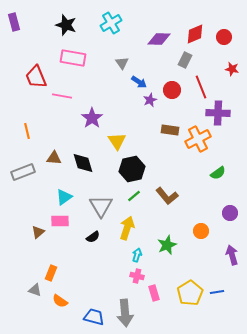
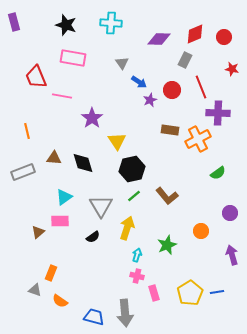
cyan cross at (111, 23): rotated 35 degrees clockwise
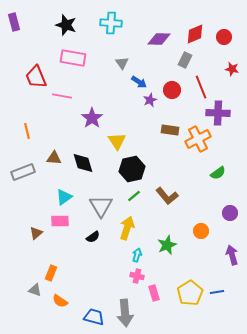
brown triangle at (38, 232): moved 2 px left, 1 px down
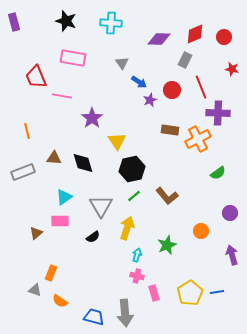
black star at (66, 25): moved 4 px up
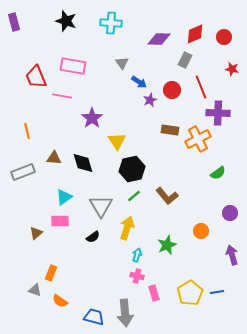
pink rectangle at (73, 58): moved 8 px down
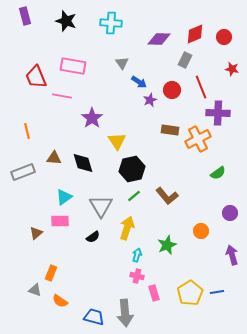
purple rectangle at (14, 22): moved 11 px right, 6 px up
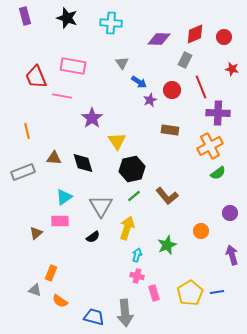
black star at (66, 21): moved 1 px right, 3 px up
orange cross at (198, 139): moved 12 px right, 7 px down
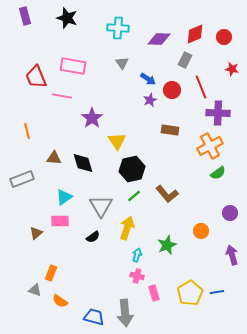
cyan cross at (111, 23): moved 7 px right, 5 px down
blue arrow at (139, 82): moved 9 px right, 3 px up
gray rectangle at (23, 172): moved 1 px left, 7 px down
brown L-shape at (167, 196): moved 2 px up
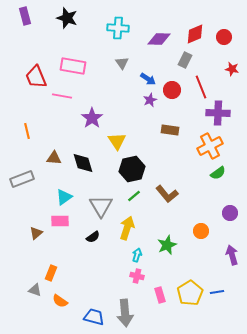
pink rectangle at (154, 293): moved 6 px right, 2 px down
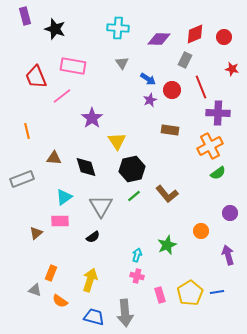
black star at (67, 18): moved 12 px left, 11 px down
pink line at (62, 96): rotated 48 degrees counterclockwise
black diamond at (83, 163): moved 3 px right, 4 px down
yellow arrow at (127, 228): moved 37 px left, 52 px down
purple arrow at (232, 255): moved 4 px left
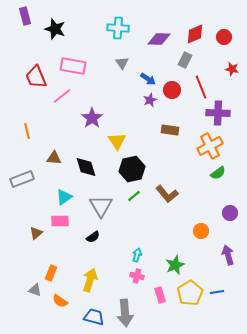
green star at (167, 245): moved 8 px right, 20 px down
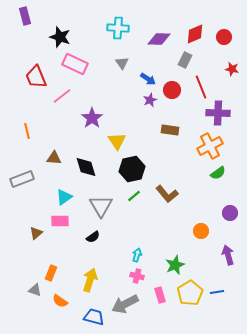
black star at (55, 29): moved 5 px right, 8 px down
pink rectangle at (73, 66): moved 2 px right, 2 px up; rotated 15 degrees clockwise
gray arrow at (125, 313): moved 9 px up; rotated 68 degrees clockwise
